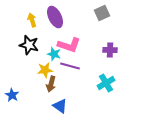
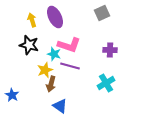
yellow star: rotated 14 degrees counterclockwise
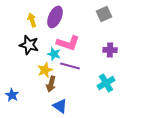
gray square: moved 2 px right, 1 px down
purple ellipse: rotated 50 degrees clockwise
pink L-shape: moved 1 px left, 2 px up
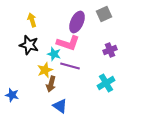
purple ellipse: moved 22 px right, 5 px down
purple cross: rotated 24 degrees counterclockwise
blue star: rotated 16 degrees counterclockwise
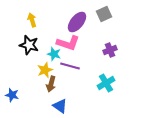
purple ellipse: rotated 15 degrees clockwise
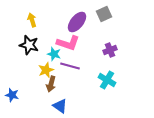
yellow star: moved 1 px right
cyan cross: moved 1 px right, 3 px up; rotated 30 degrees counterclockwise
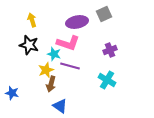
purple ellipse: rotated 40 degrees clockwise
blue star: moved 2 px up
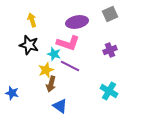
gray square: moved 6 px right
purple line: rotated 12 degrees clockwise
cyan cross: moved 2 px right, 11 px down
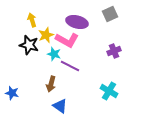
purple ellipse: rotated 25 degrees clockwise
pink L-shape: moved 1 px left, 3 px up; rotated 10 degrees clockwise
purple cross: moved 4 px right, 1 px down
yellow star: moved 35 px up
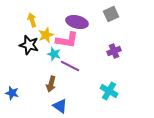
gray square: moved 1 px right
pink L-shape: rotated 20 degrees counterclockwise
